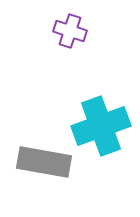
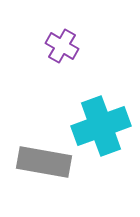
purple cross: moved 8 px left, 15 px down; rotated 12 degrees clockwise
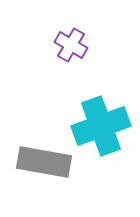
purple cross: moved 9 px right, 1 px up
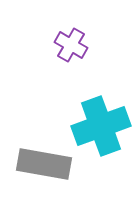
gray rectangle: moved 2 px down
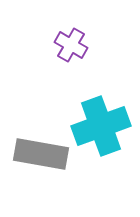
gray rectangle: moved 3 px left, 10 px up
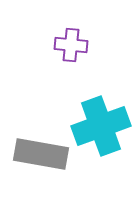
purple cross: rotated 24 degrees counterclockwise
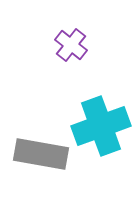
purple cross: rotated 32 degrees clockwise
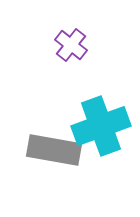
gray rectangle: moved 13 px right, 4 px up
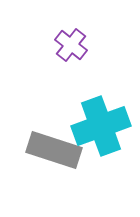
gray rectangle: rotated 8 degrees clockwise
